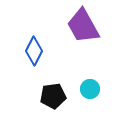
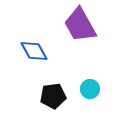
purple trapezoid: moved 3 px left, 1 px up
blue diamond: rotated 56 degrees counterclockwise
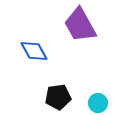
cyan circle: moved 8 px right, 14 px down
black pentagon: moved 5 px right, 1 px down
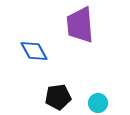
purple trapezoid: rotated 24 degrees clockwise
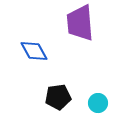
purple trapezoid: moved 2 px up
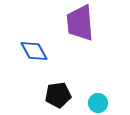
black pentagon: moved 2 px up
